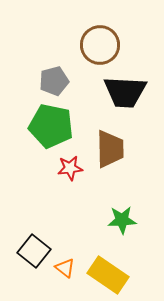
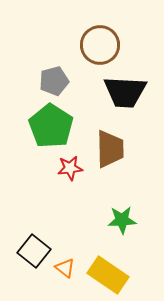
green pentagon: rotated 21 degrees clockwise
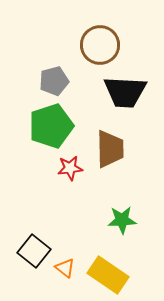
green pentagon: rotated 21 degrees clockwise
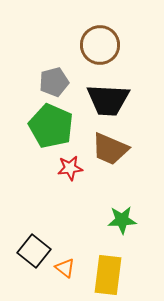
gray pentagon: moved 1 px down
black trapezoid: moved 17 px left, 8 px down
green pentagon: rotated 30 degrees counterclockwise
brown trapezoid: rotated 114 degrees clockwise
yellow rectangle: rotated 63 degrees clockwise
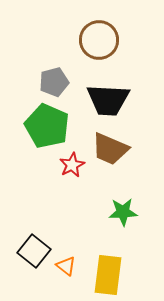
brown circle: moved 1 px left, 5 px up
green pentagon: moved 4 px left
red star: moved 2 px right, 3 px up; rotated 20 degrees counterclockwise
green star: moved 1 px right, 8 px up
orange triangle: moved 1 px right, 2 px up
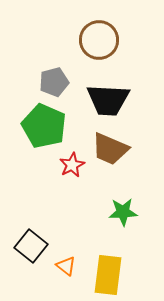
green pentagon: moved 3 px left
black square: moved 3 px left, 5 px up
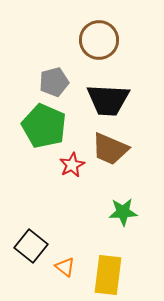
orange triangle: moved 1 px left, 1 px down
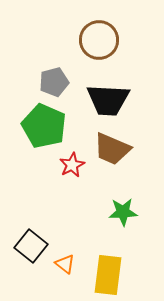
brown trapezoid: moved 2 px right
orange triangle: moved 3 px up
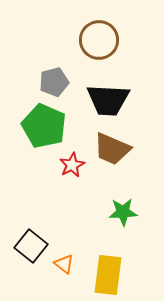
orange triangle: moved 1 px left
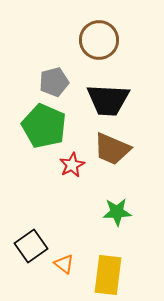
green star: moved 6 px left
black square: rotated 16 degrees clockwise
